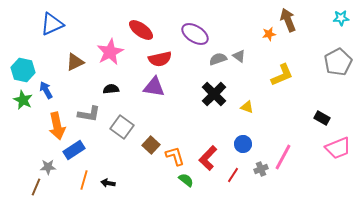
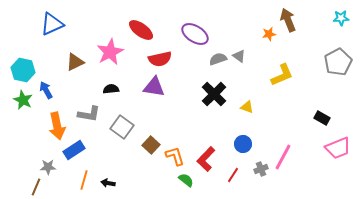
red L-shape: moved 2 px left, 1 px down
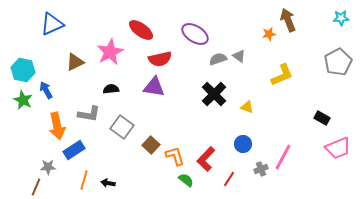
red line: moved 4 px left, 4 px down
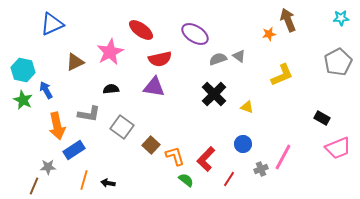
brown line: moved 2 px left, 1 px up
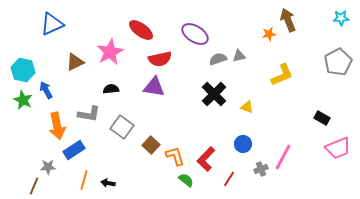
gray triangle: rotated 48 degrees counterclockwise
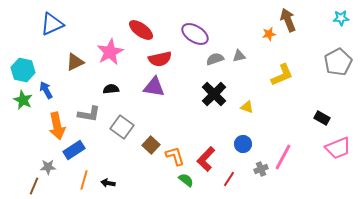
gray semicircle: moved 3 px left
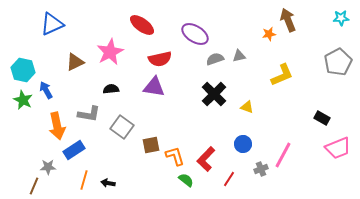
red ellipse: moved 1 px right, 5 px up
brown square: rotated 36 degrees clockwise
pink line: moved 2 px up
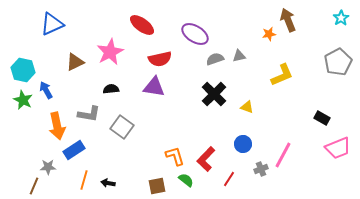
cyan star: rotated 28 degrees counterclockwise
brown square: moved 6 px right, 41 px down
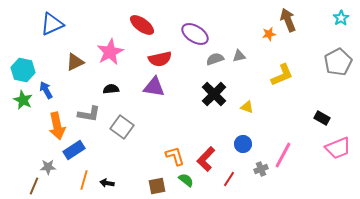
black arrow: moved 1 px left
